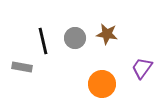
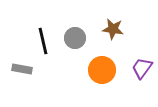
brown star: moved 6 px right, 5 px up
gray rectangle: moved 2 px down
orange circle: moved 14 px up
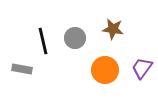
orange circle: moved 3 px right
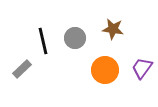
gray rectangle: rotated 54 degrees counterclockwise
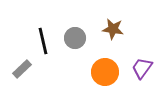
orange circle: moved 2 px down
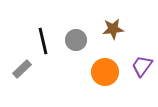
brown star: rotated 15 degrees counterclockwise
gray circle: moved 1 px right, 2 px down
purple trapezoid: moved 2 px up
